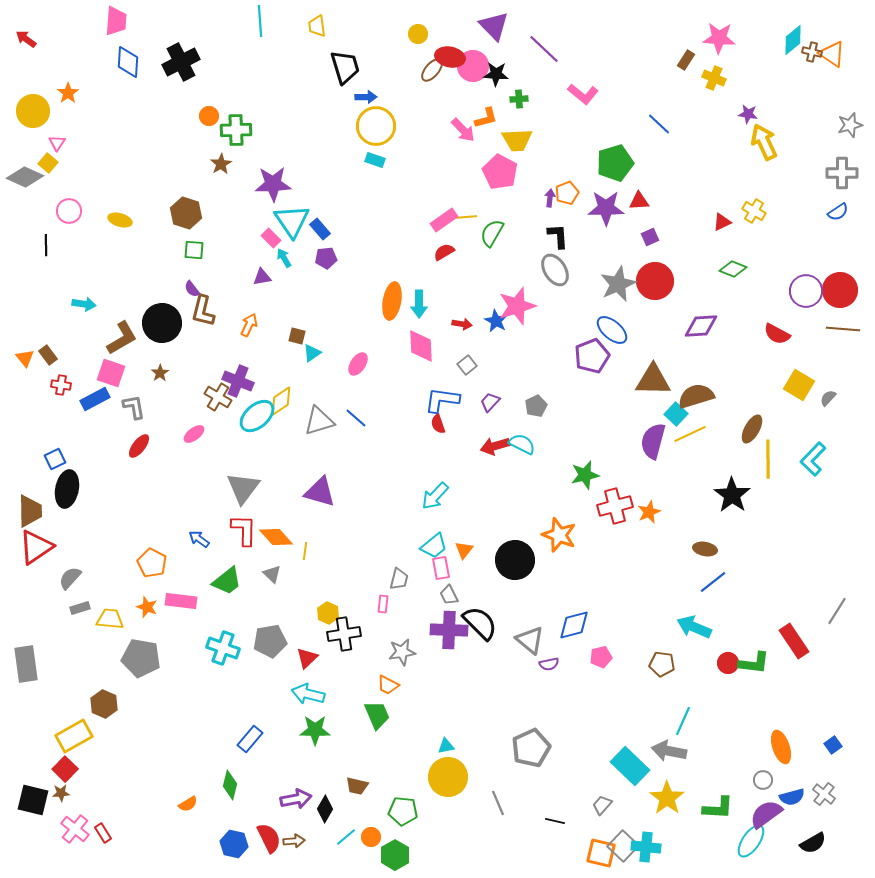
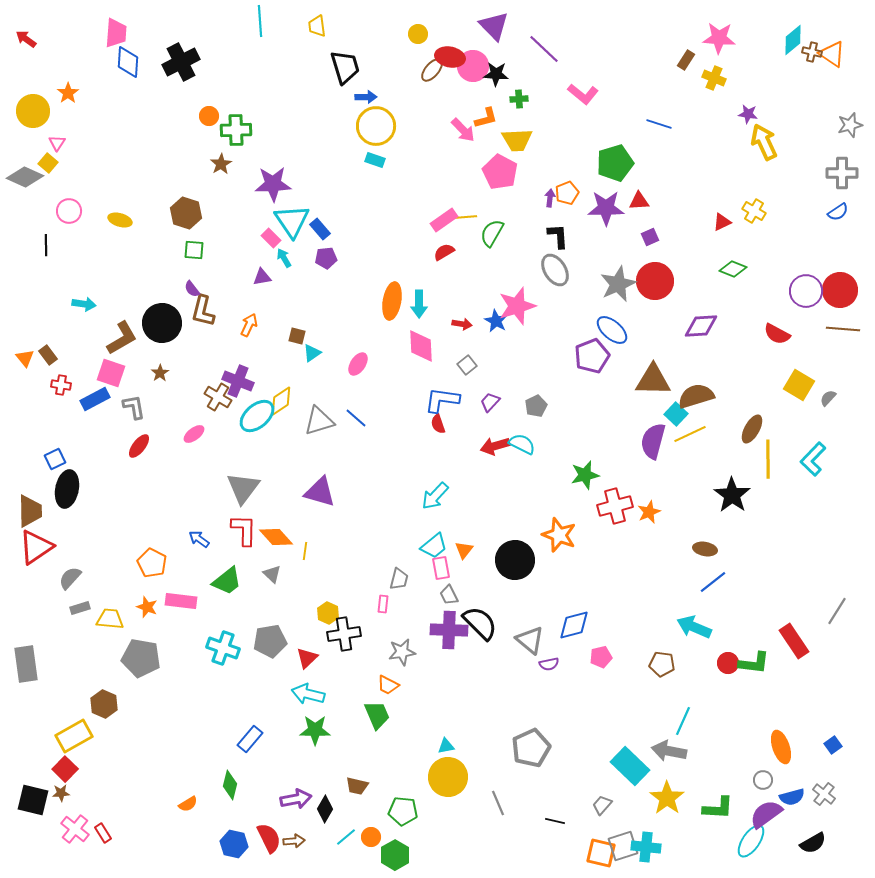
pink trapezoid at (116, 21): moved 12 px down
blue line at (659, 124): rotated 25 degrees counterclockwise
gray square at (623, 846): rotated 28 degrees clockwise
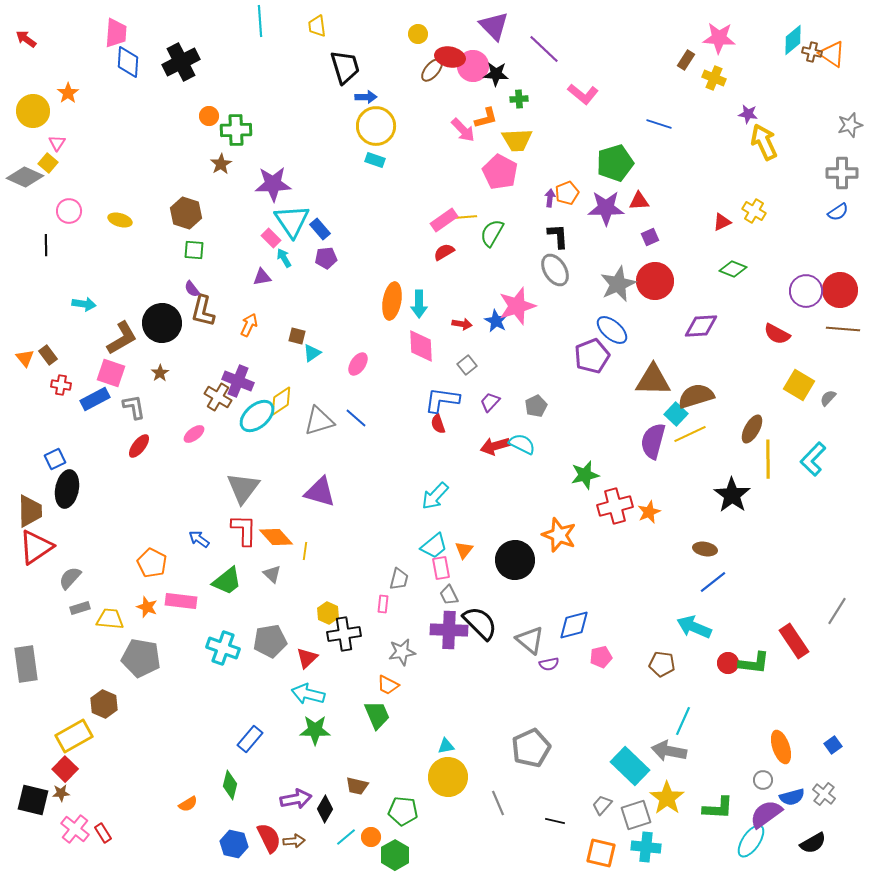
gray square at (623, 846): moved 13 px right, 31 px up
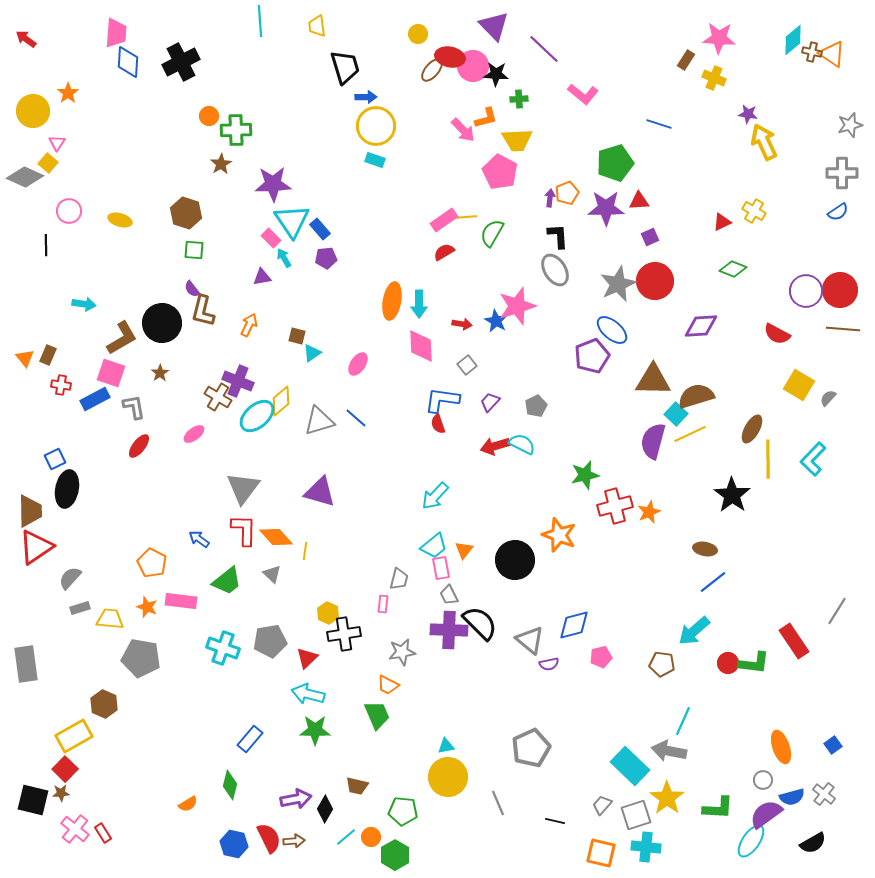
brown rectangle at (48, 355): rotated 60 degrees clockwise
yellow diamond at (281, 401): rotated 8 degrees counterclockwise
cyan arrow at (694, 627): moved 4 px down; rotated 64 degrees counterclockwise
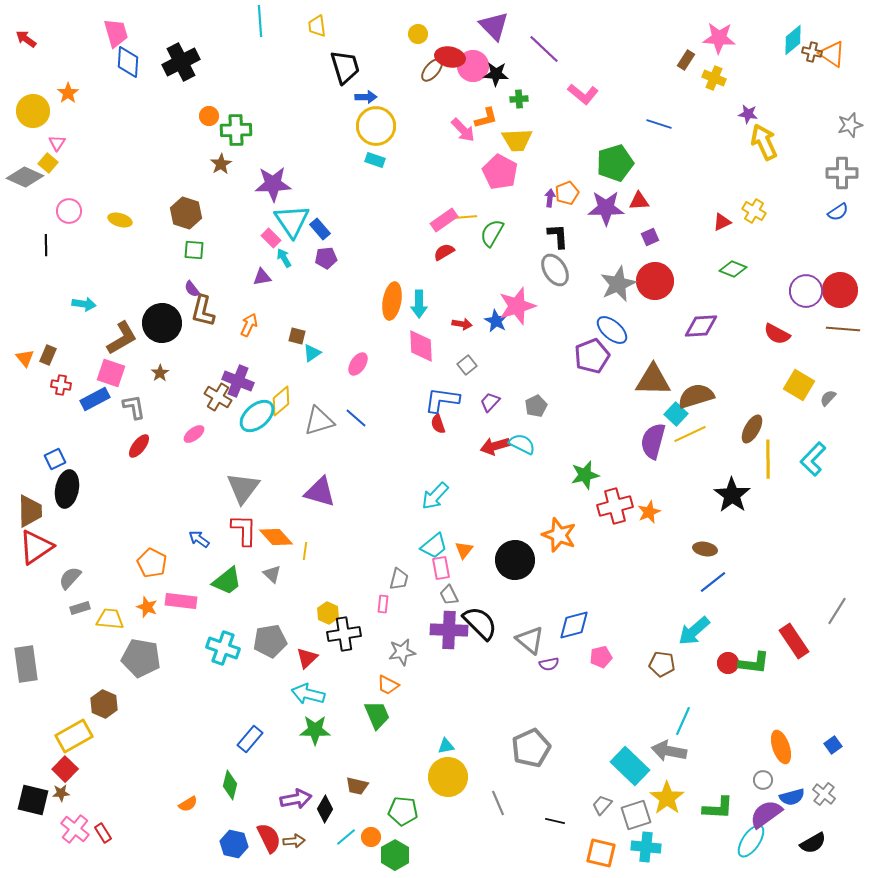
pink trapezoid at (116, 33): rotated 20 degrees counterclockwise
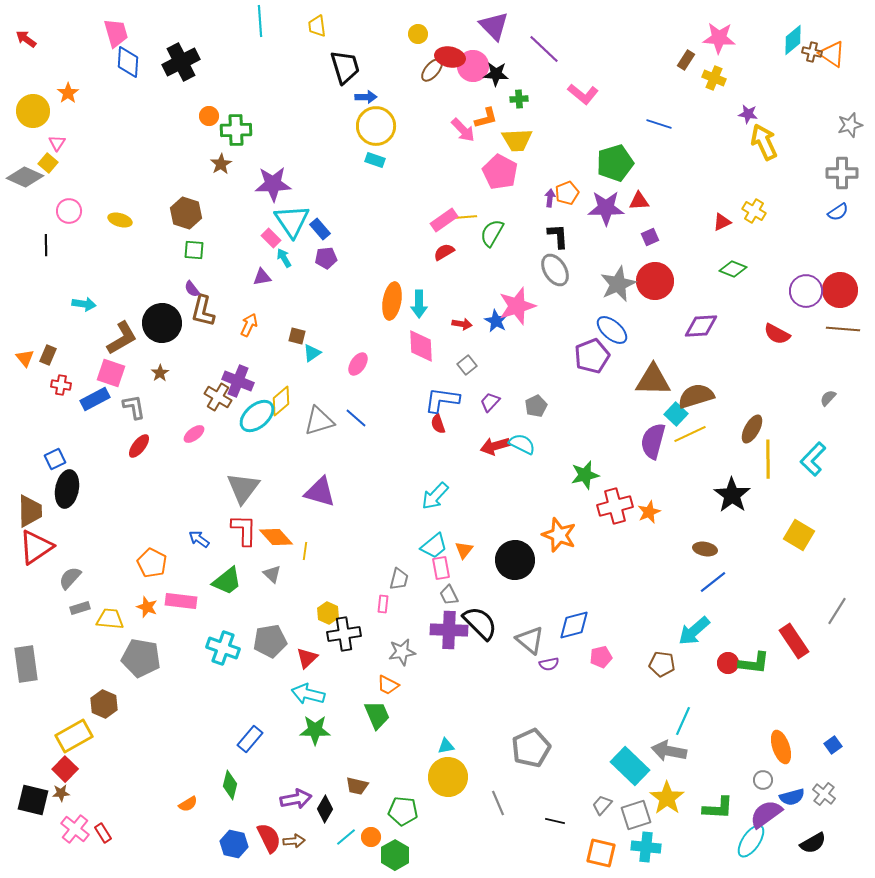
yellow square at (799, 385): moved 150 px down
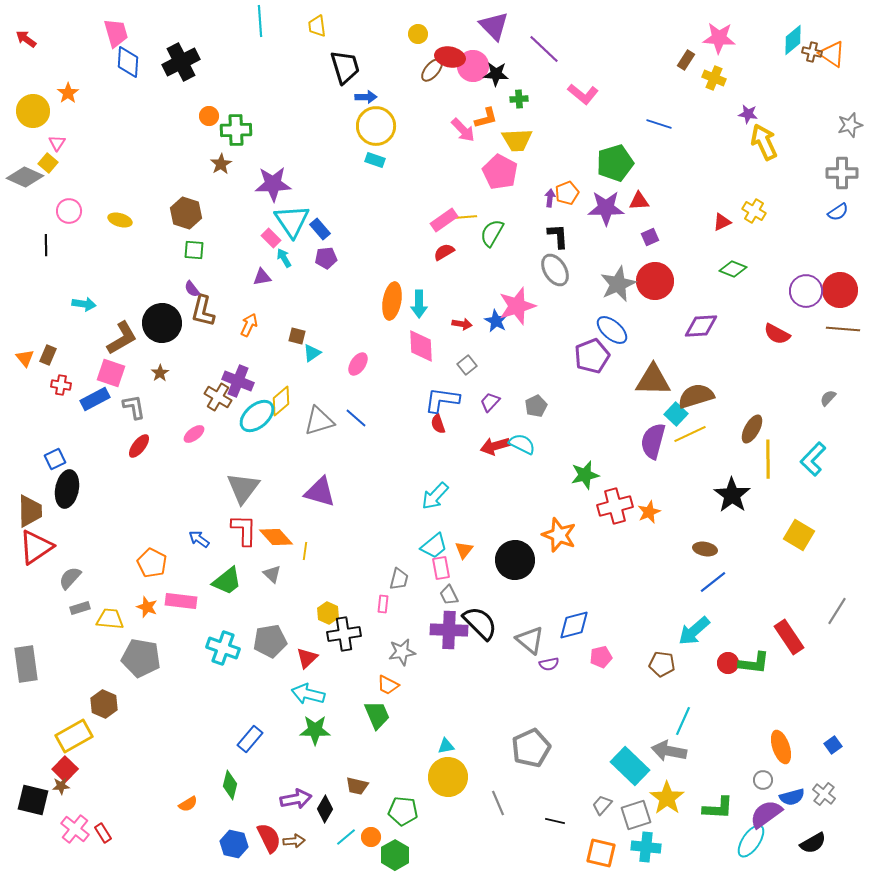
red rectangle at (794, 641): moved 5 px left, 4 px up
brown star at (61, 793): moved 7 px up
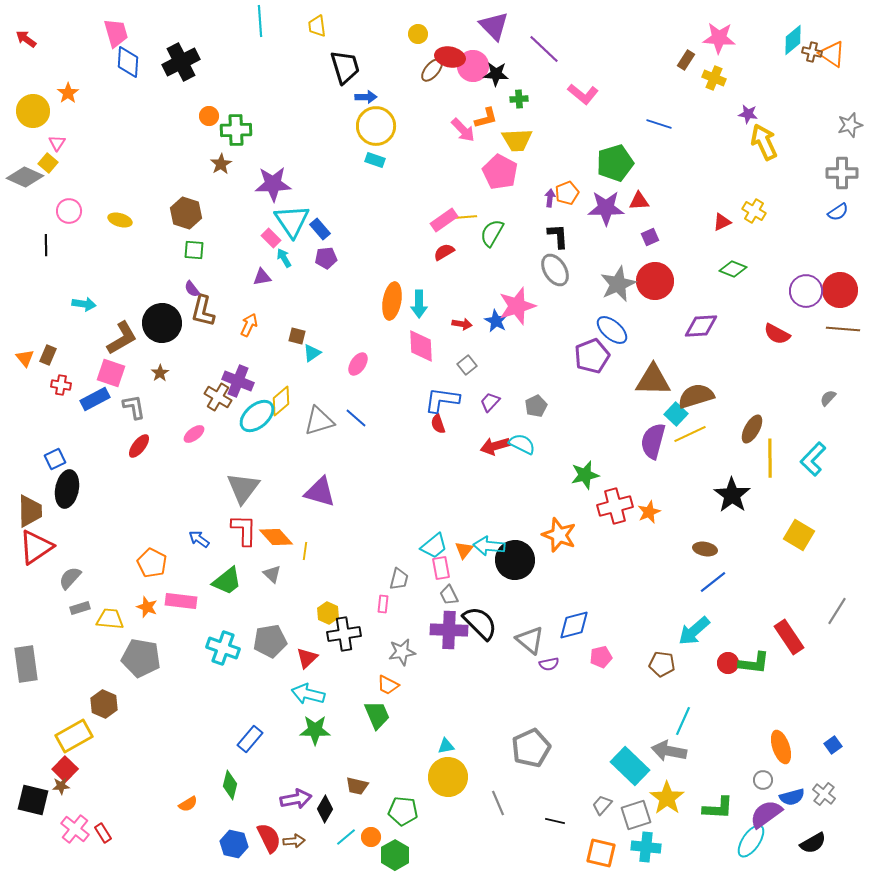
yellow line at (768, 459): moved 2 px right, 1 px up
cyan arrow at (435, 496): moved 54 px right, 50 px down; rotated 52 degrees clockwise
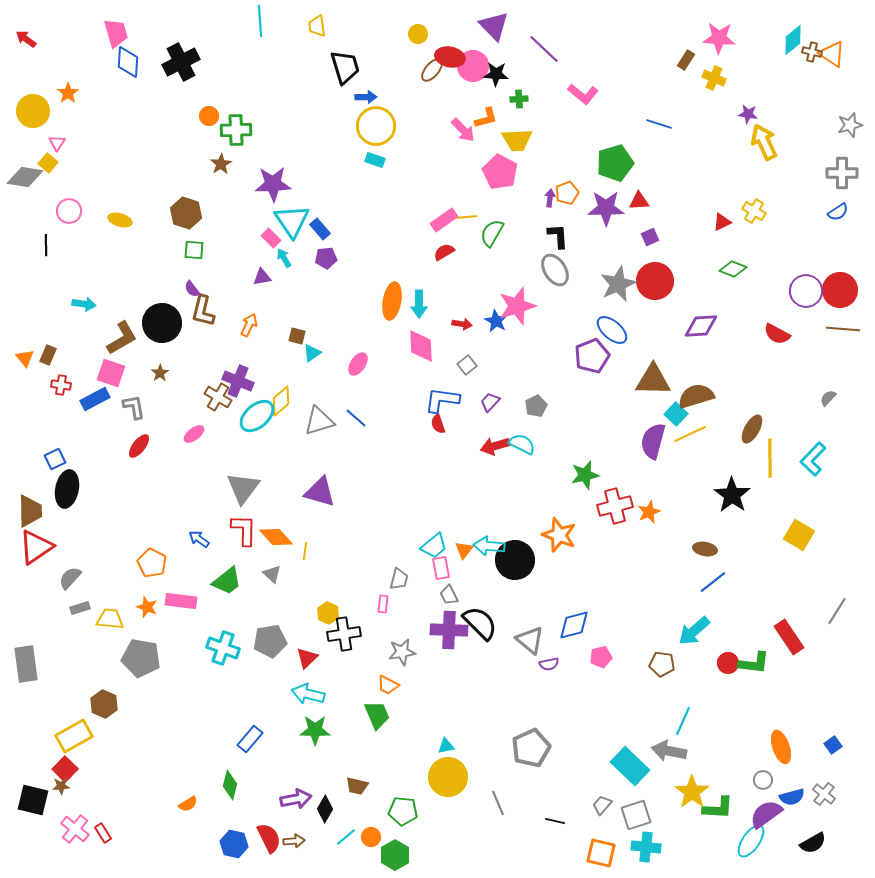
gray diamond at (25, 177): rotated 15 degrees counterclockwise
yellow star at (667, 798): moved 25 px right, 6 px up
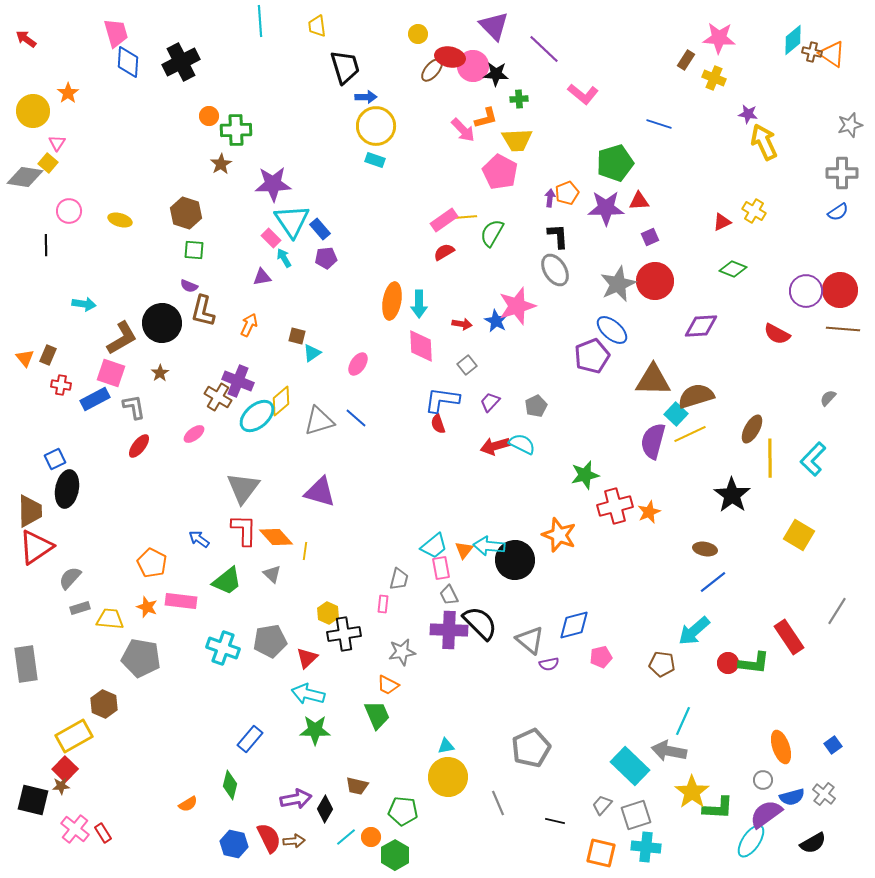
purple semicircle at (192, 289): moved 3 px left, 3 px up; rotated 30 degrees counterclockwise
